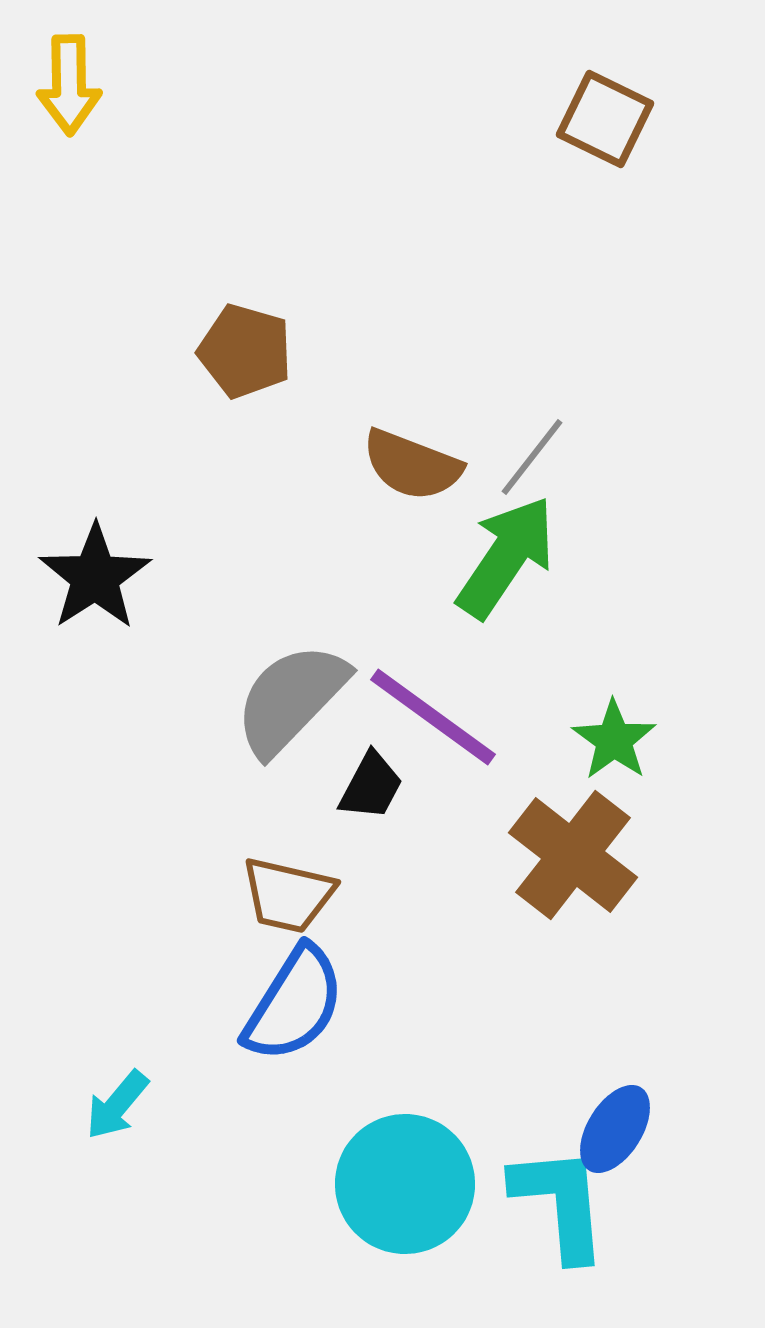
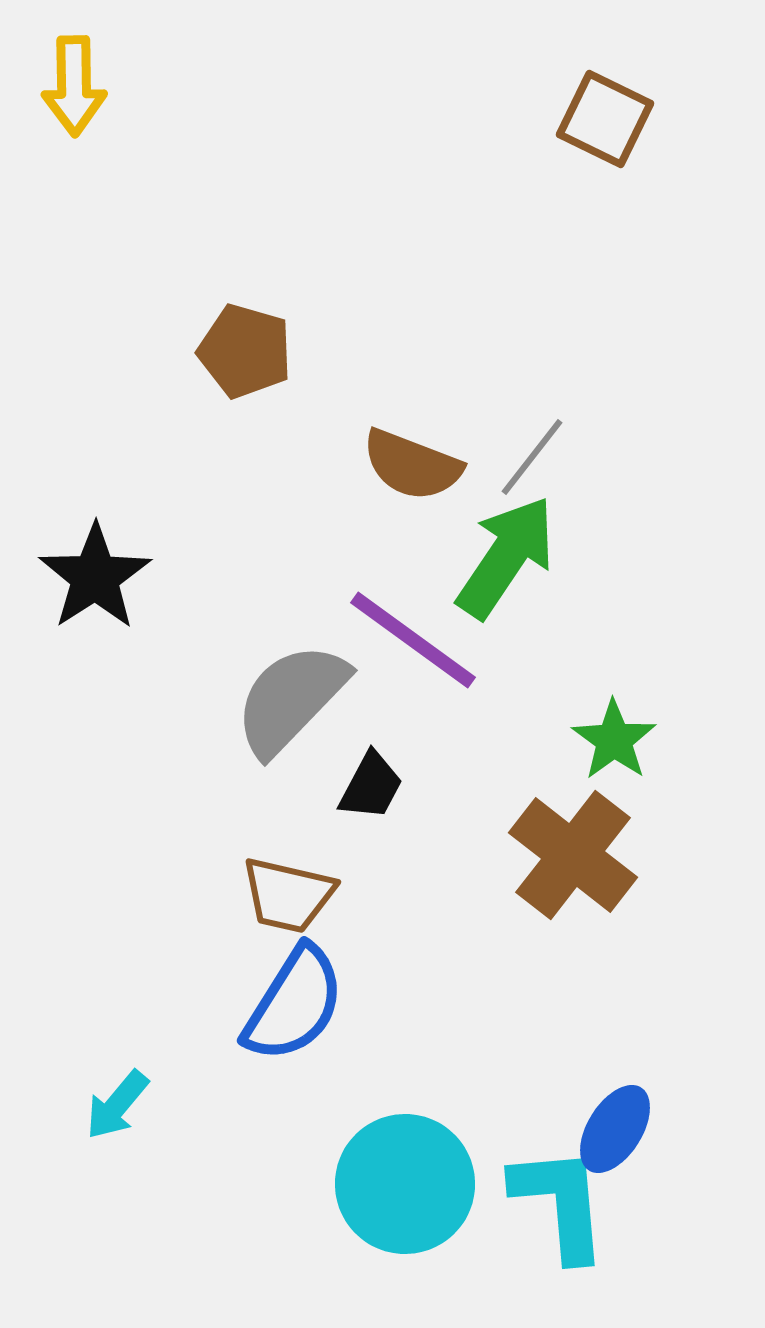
yellow arrow: moved 5 px right, 1 px down
purple line: moved 20 px left, 77 px up
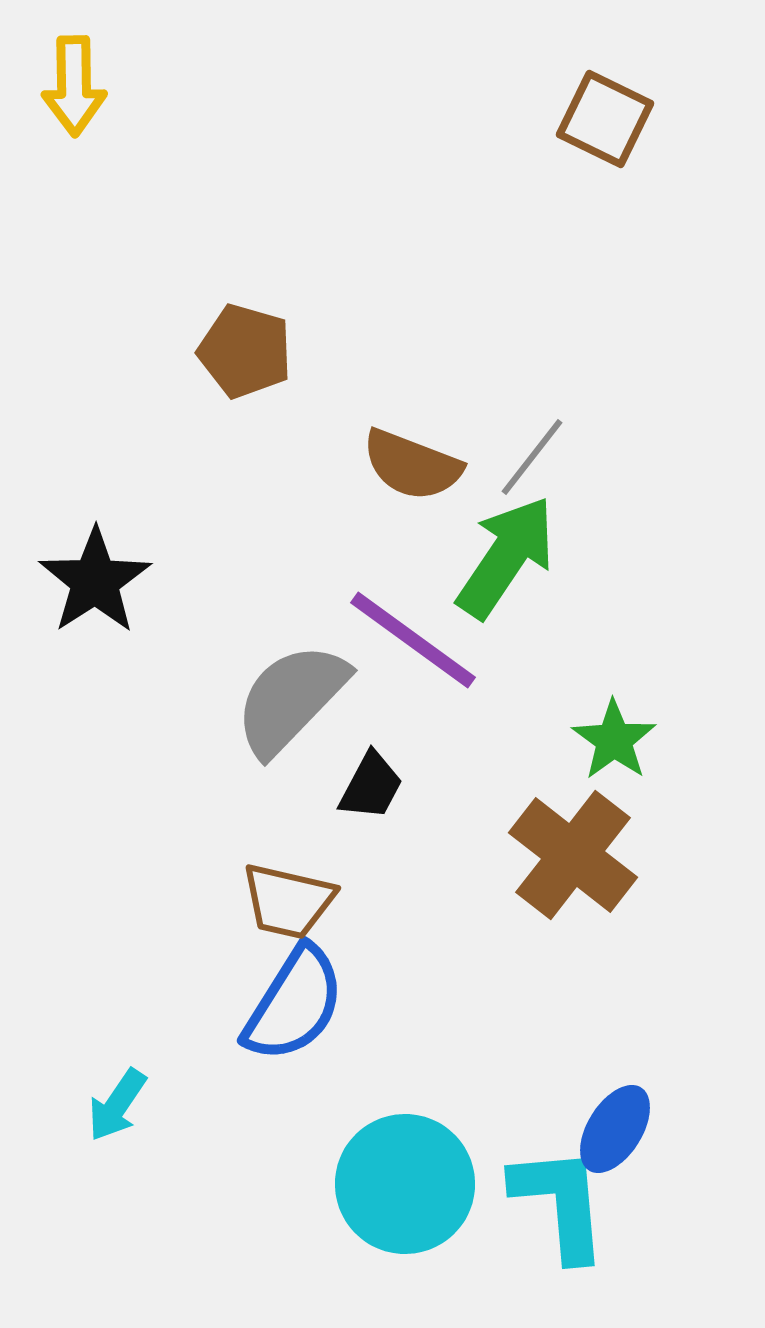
black star: moved 4 px down
brown trapezoid: moved 6 px down
cyan arrow: rotated 6 degrees counterclockwise
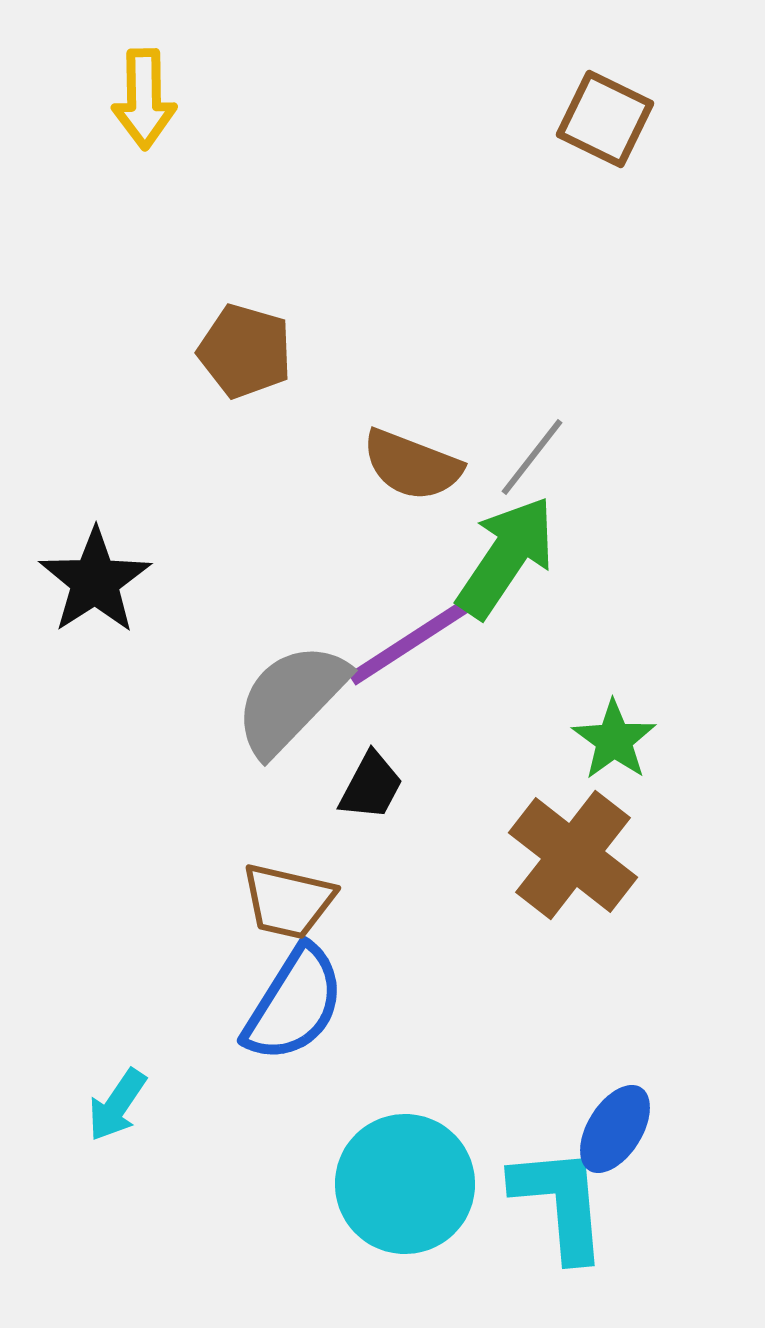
yellow arrow: moved 70 px right, 13 px down
purple line: rotated 69 degrees counterclockwise
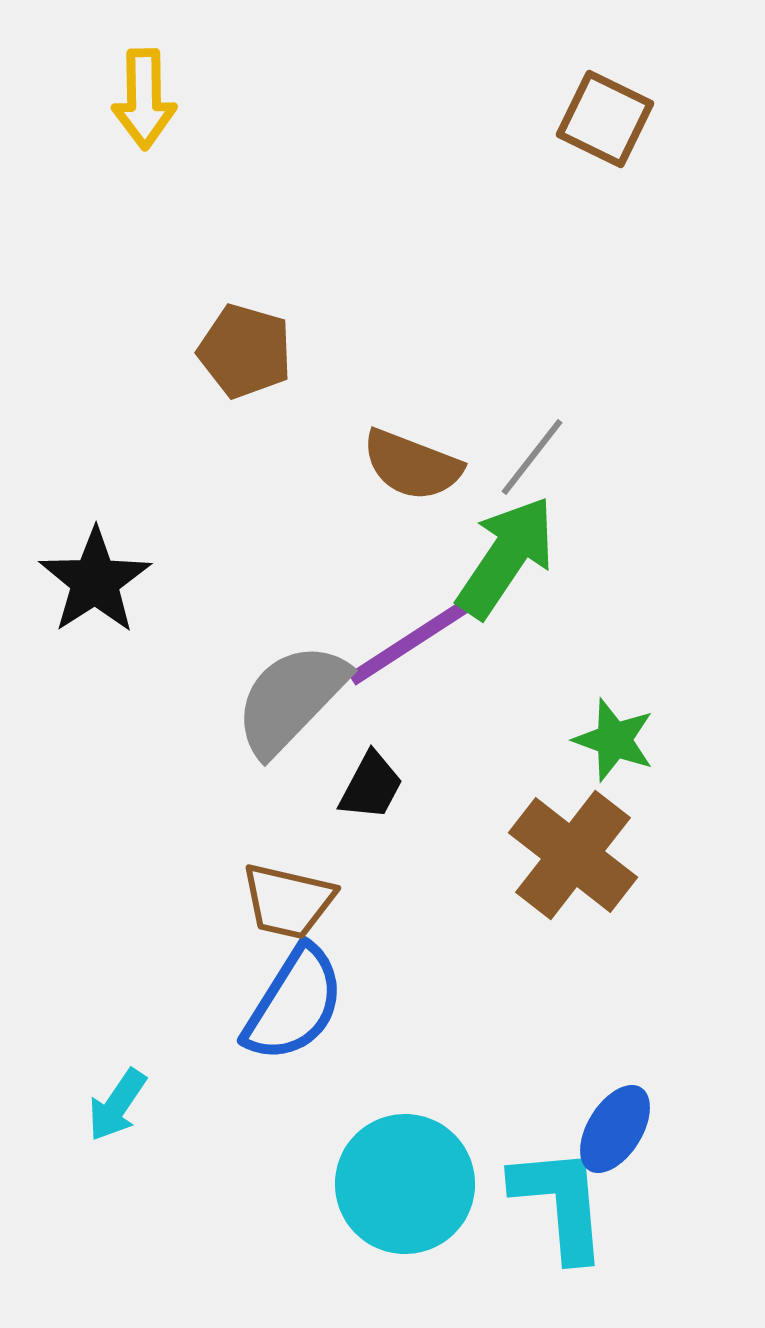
green star: rotated 16 degrees counterclockwise
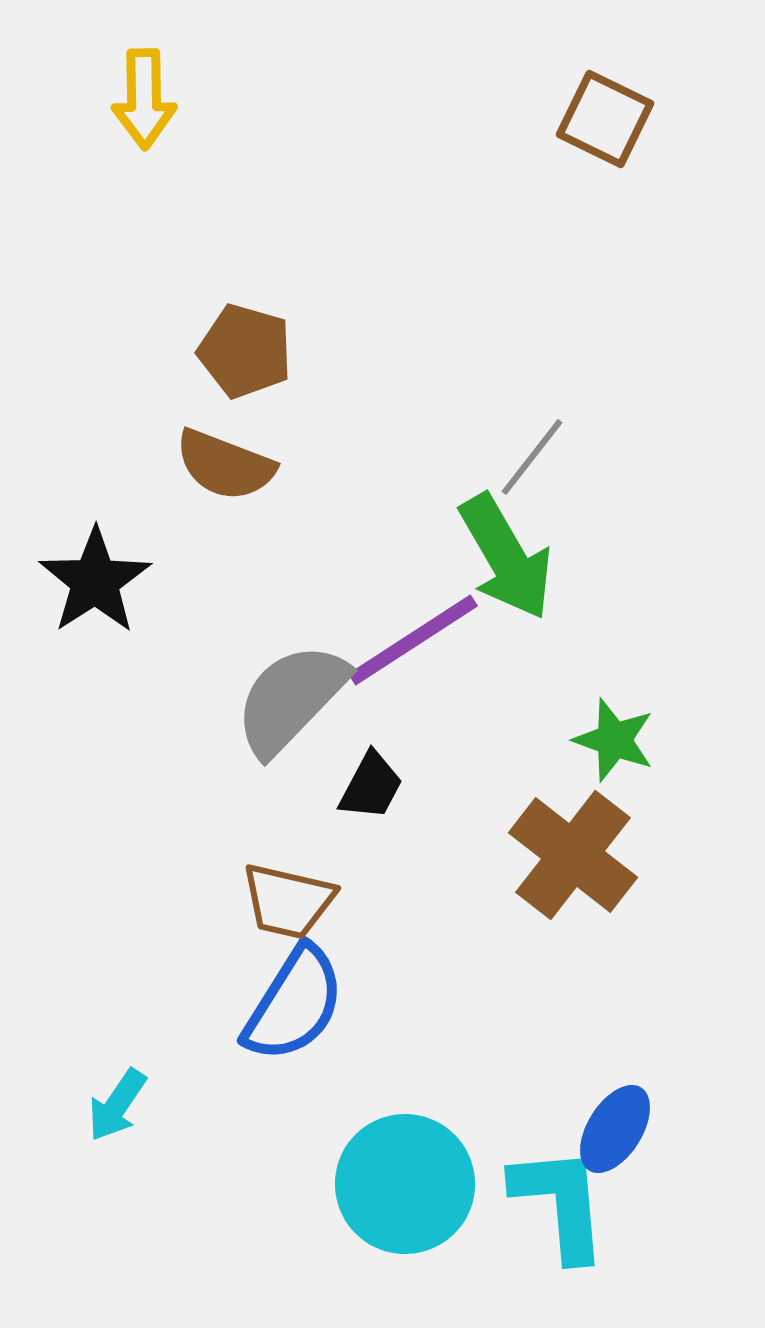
brown semicircle: moved 187 px left
green arrow: rotated 116 degrees clockwise
